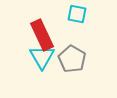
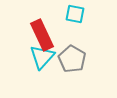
cyan square: moved 2 px left
cyan triangle: rotated 12 degrees clockwise
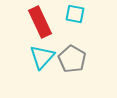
red rectangle: moved 2 px left, 13 px up
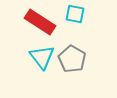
red rectangle: rotated 32 degrees counterclockwise
cyan triangle: rotated 20 degrees counterclockwise
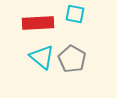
red rectangle: moved 2 px left, 1 px down; rotated 36 degrees counterclockwise
cyan triangle: rotated 12 degrees counterclockwise
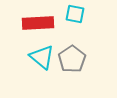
gray pentagon: rotated 8 degrees clockwise
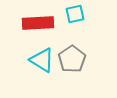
cyan square: rotated 24 degrees counterclockwise
cyan triangle: moved 3 px down; rotated 8 degrees counterclockwise
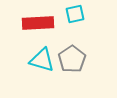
cyan triangle: rotated 16 degrees counterclockwise
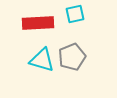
gray pentagon: moved 2 px up; rotated 12 degrees clockwise
